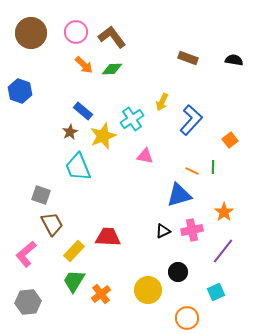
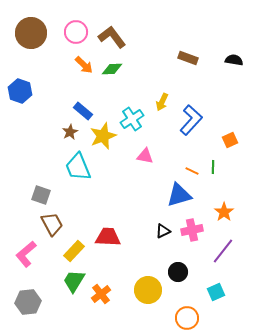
orange square: rotated 14 degrees clockwise
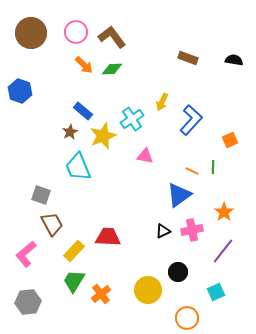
blue triangle: rotated 20 degrees counterclockwise
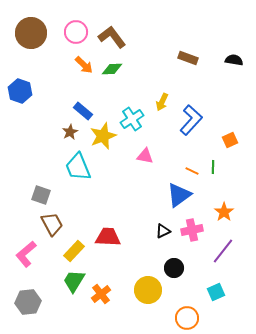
black circle: moved 4 px left, 4 px up
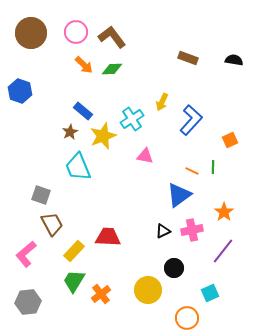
cyan square: moved 6 px left, 1 px down
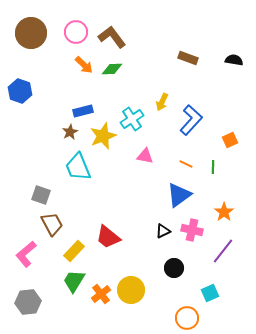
blue rectangle: rotated 54 degrees counterclockwise
orange line: moved 6 px left, 7 px up
pink cross: rotated 25 degrees clockwise
red trapezoid: rotated 144 degrees counterclockwise
yellow circle: moved 17 px left
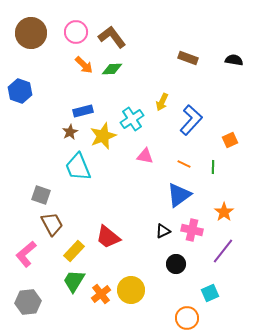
orange line: moved 2 px left
black circle: moved 2 px right, 4 px up
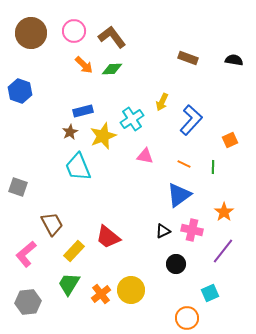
pink circle: moved 2 px left, 1 px up
gray square: moved 23 px left, 8 px up
green trapezoid: moved 5 px left, 3 px down
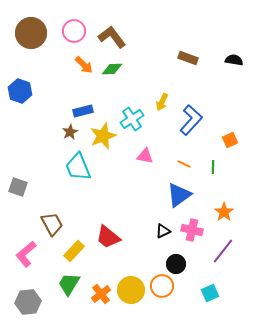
orange circle: moved 25 px left, 32 px up
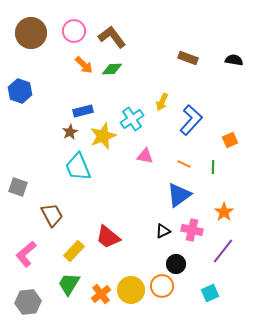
brown trapezoid: moved 9 px up
